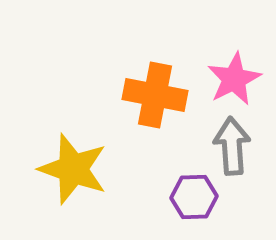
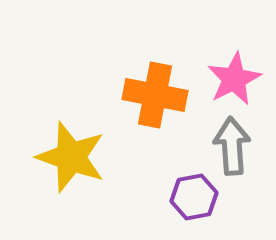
yellow star: moved 2 px left, 12 px up
purple hexagon: rotated 9 degrees counterclockwise
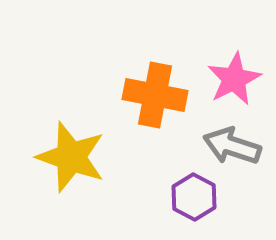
gray arrow: rotated 68 degrees counterclockwise
purple hexagon: rotated 21 degrees counterclockwise
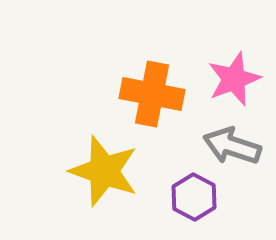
pink star: rotated 6 degrees clockwise
orange cross: moved 3 px left, 1 px up
yellow star: moved 33 px right, 14 px down
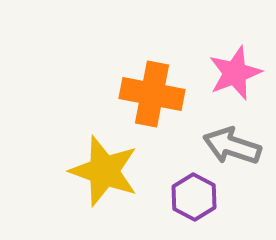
pink star: moved 1 px right, 6 px up
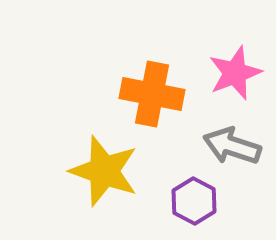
purple hexagon: moved 4 px down
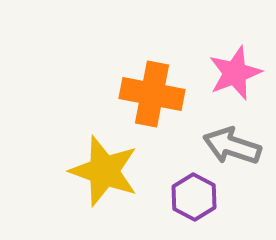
purple hexagon: moved 4 px up
